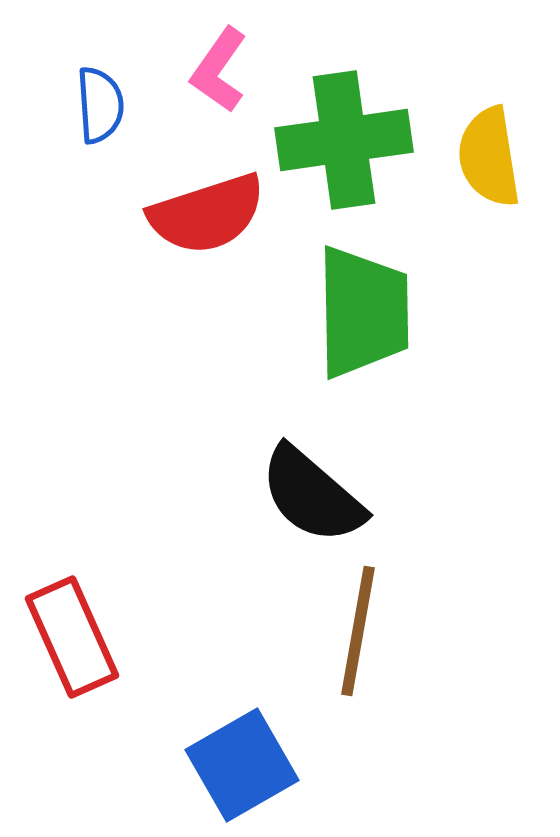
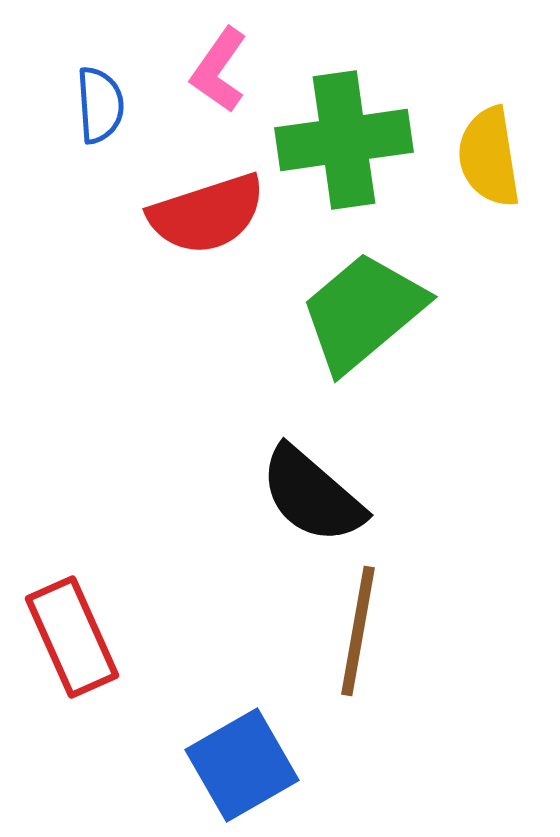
green trapezoid: rotated 129 degrees counterclockwise
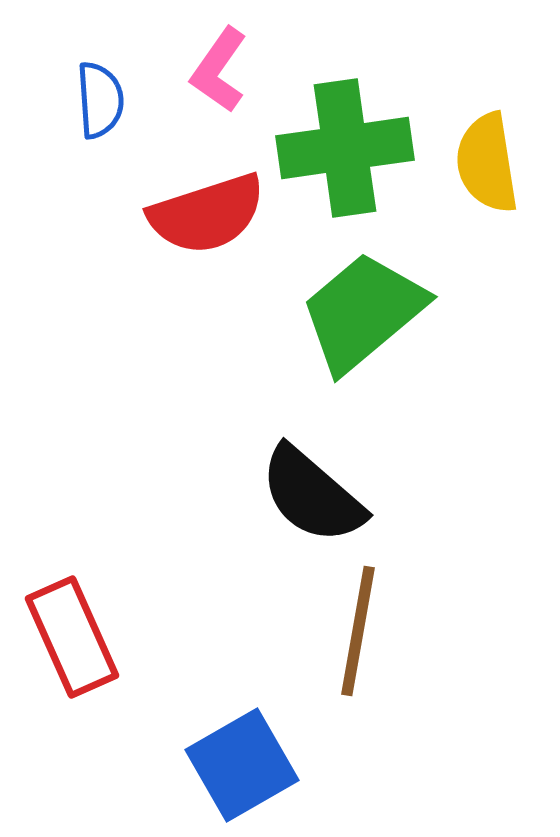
blue semicircle: moved 5 px up
green cross: moved 1 px right, 8 px down
yellow semicircle: moved 2 px left, 6 px down
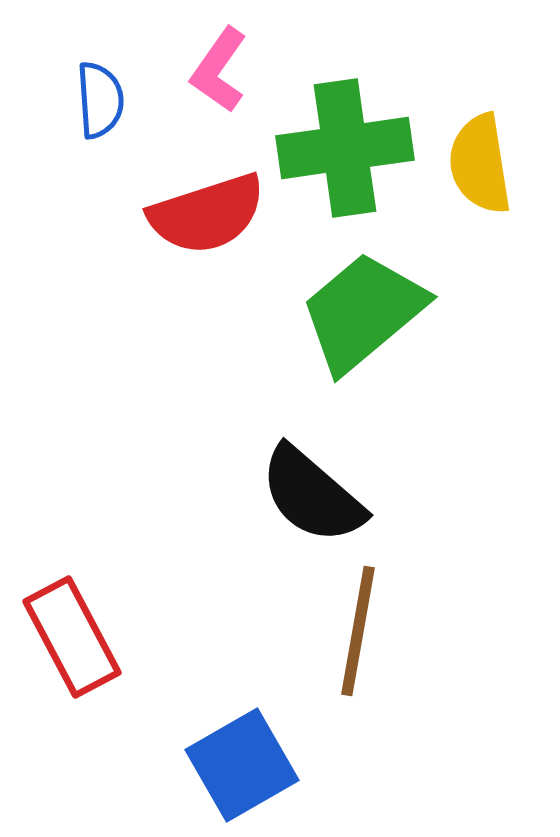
yellow semicircle: moved 7 px left, 1 px down
red rectangle: rotated 4 degrees counterclockwise
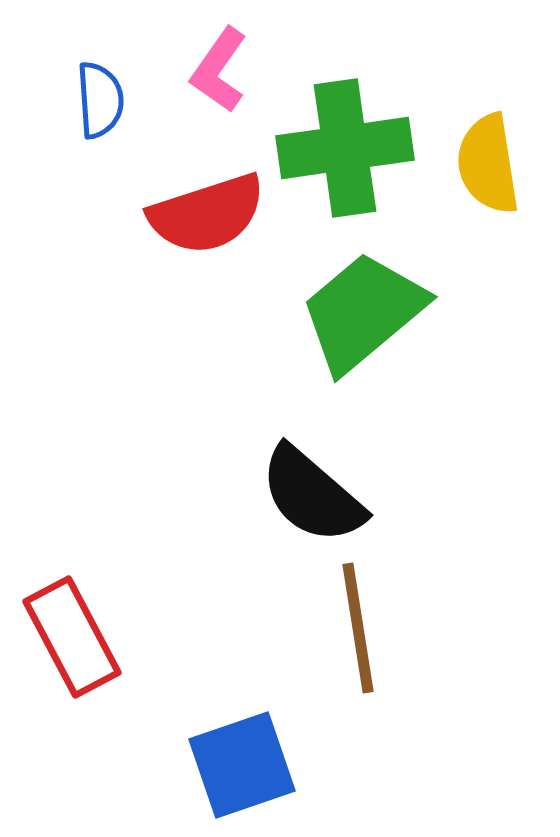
yellow semicircle: moved 8 px right
brown line: moved 3 px up; rotated 19 degrees counterclockwise
blue square: rotated 11 degrees clockwise
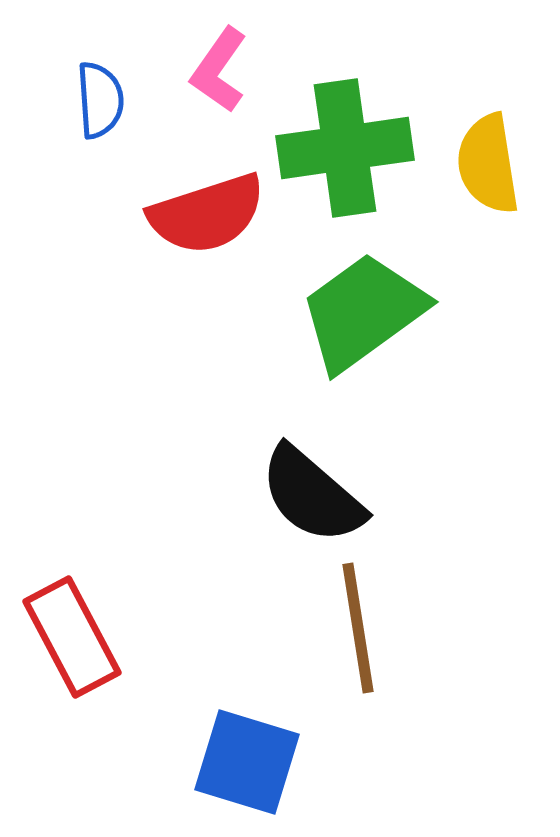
green trapezoid: rotated 4 degrees clockwise
blue square: moved 5 px right, 3 px up; rotated 36 degrees clockwise
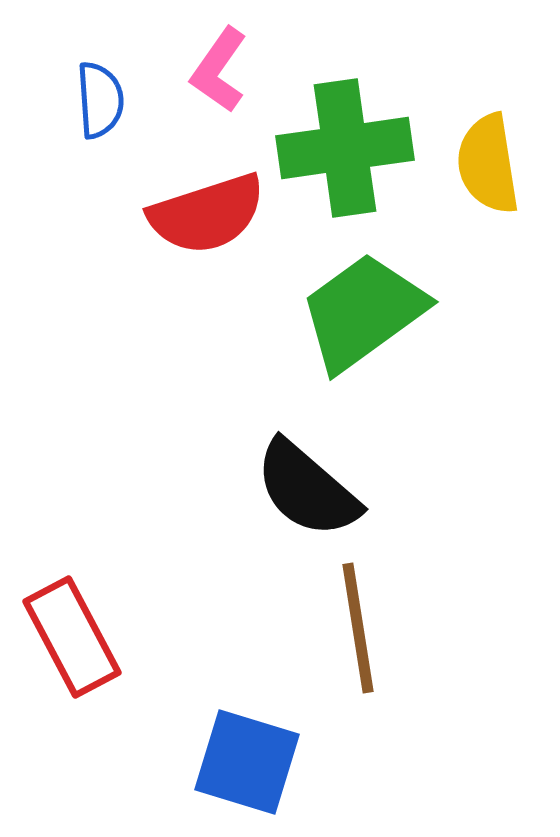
black semicircle: moved 5 px left, 6 px up
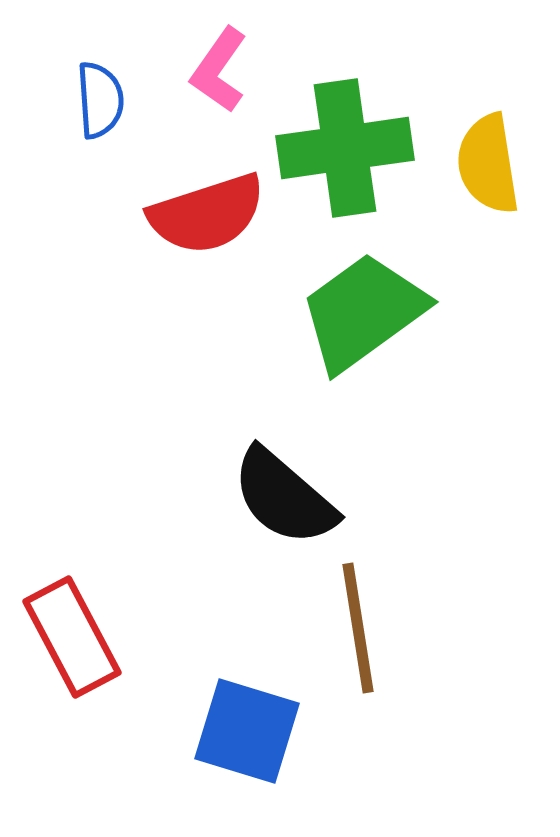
black semicircle: moved 23 px left, 8 px down
blue square: moved 31 px up
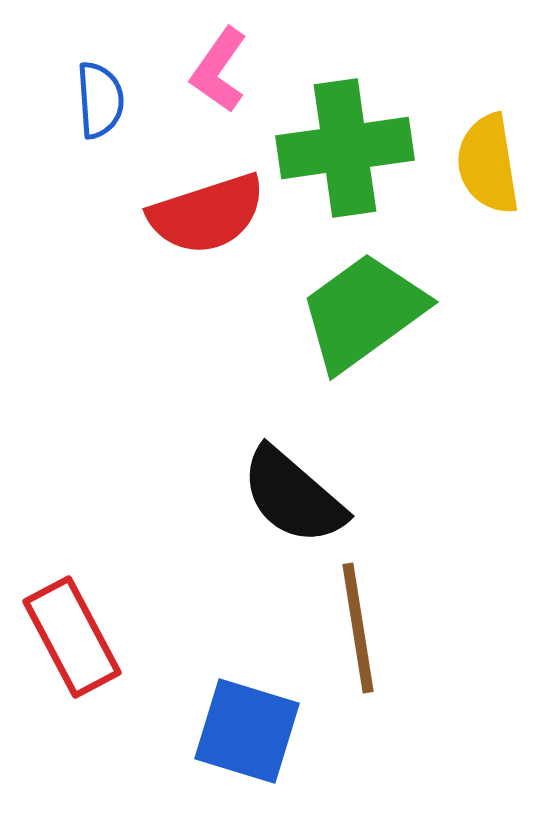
black semicircle: moved 9 px right, 1 px up
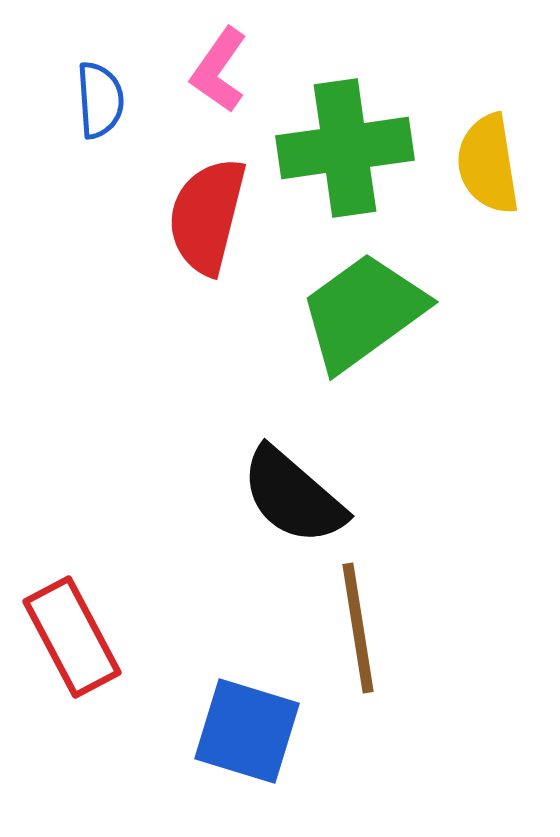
red semicircle: moved 2 px down; rotated 122 degrees clockwise
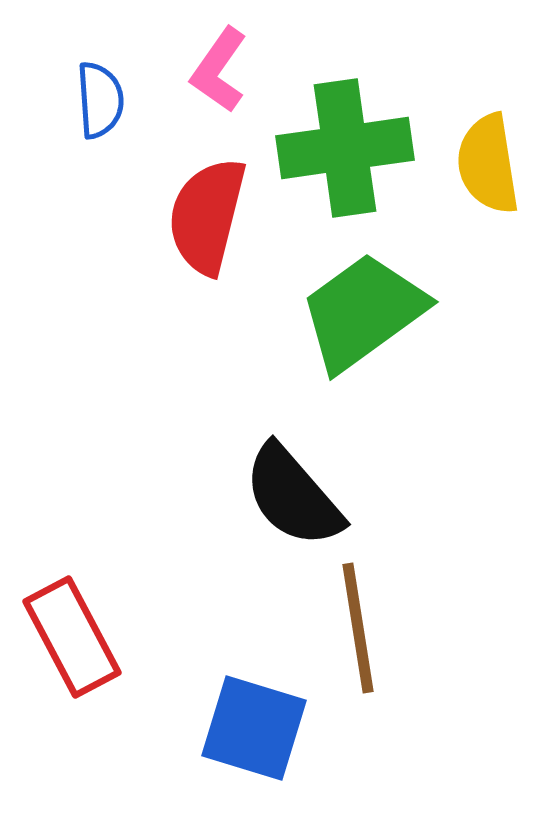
black semicircle: rotated 8 degrees clockwise
blue square: moved 7 px right, 3 px up
